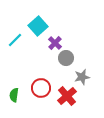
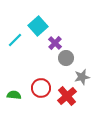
green semicircle: rotated 88 degrees clockwise
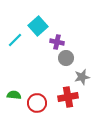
purple cross: moved 2 px right, 1 px up; rotated 32 degrees counterclockwise
red circle: moved 4 px left, 15 px down
red cross: moved 1 px right, 1 px down; rotated 30 degrees clockwise
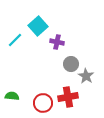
gray circle: moved 5 px right, 6 px down
gray star: moved 4 px right, 1 px up; rotated 28 degrees counterclockwise
green semicircle: moved 2 px left, 1 px down
red circle: moved 6 px right
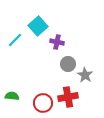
gray circle: moved 3 px left
gray star: moved 1 px left, 1 px up
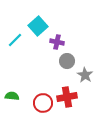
gray circle: moved 1 px left, 3 px up
red cross: moved 1 px left
